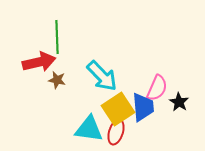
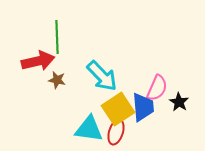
red arrow: moved 1 px left, 1 px up
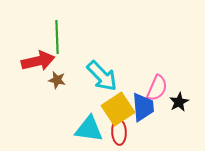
black star: rotated 12 degrees clockwise
red ellipse: moved 3 px right; rotated 20 degrees counterclockwise
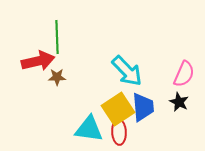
cyan arrow: moved 25 px right, 5 px up
brown star: moved 3 px up; rotated 12 degrees counterclockwise
pink semicircle: moved 27 px right, 14 px up
black star: rotated 18 degrees counterclockwise
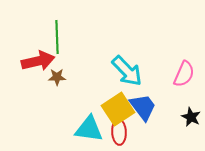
black star: moved 12 px right, 15 px down
blue trapezoid: rotated 32 degrees counterclockwise
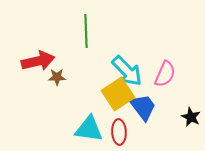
green line: moved 29 px right, 6 px up
pink semicircle: moved 19 px left
yellow square: moved 15 px up
